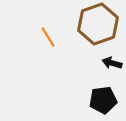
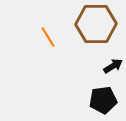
brown hexagon: moved 2 px left; rotated 18 degrees clockwise
black arrow: moved 1 px right, 3 px down; rotated 132 degrees clockwise
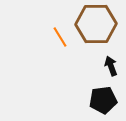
orange line: moved 12 px right
black arrow: moved 2 px left; rotated 78 degrees counterclockwise
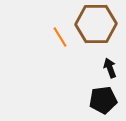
black arrow: moved 1 px left, 2 px down
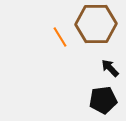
black arrow: rotated 24 degrees counterclockwise
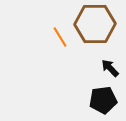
brown hexagon: moved 1 px left
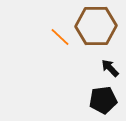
brown hexagon: moved 1 px right, 2 px down
orange line: rotated 15 degrees counterclockwise
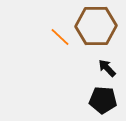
black arrow: moved 3 px left
black pentagon: rotated 12 degrees clockwise
